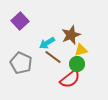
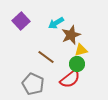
purple square: moved 1 px right
cyan arrow: moved 9 px right, 20 px up
brown line: moved 7 px left
gray pentagon: moved 12 px right, 21 px down
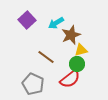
purple square: moved 6 px right, 1 px up
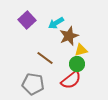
brown star: moved 2 px left, 1 px down
brown line: moved 1 px left, 1 px down
red semicircle: moved 1 px right, 1 px down
gray pentagon: rotated 15 degrees counterclockwise
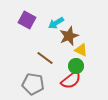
purple square: rotated 18 degrees counterclockwise
yellow triangle: rotated 40 degrees clockwise
green circle: moved 1 px left, 2 px down
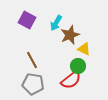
cyan arrow: rotated 28 degrees counterclockwise
brown star: moved 1 px right, 1 px up
yellow triangle: moved 3 px right, 1 px up
brown line: moved 13 px left, 2 px down; rotated 24 degrees clockwise
green circle: moved 2 px right
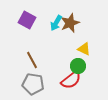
brown star: moved 12 px up
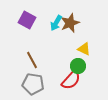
red semicircle: rotated 10 degrees counterclockwise
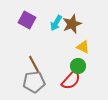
brown star: moved 2 px right, 1 px down
yellow triangle: moved 1 px left, 2 px up
brown line: moved 2 px right, 4 px down
gray pentagon: moved 1 px right, 2 px up; rotated 15 degrees counterclockwise
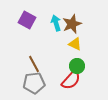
cyan arrow: rotated 133 degrees clockwise
yellow triangle: moved 8 px left, 3 px up
green circle: moved 1 px left
gray pentagon: moved 1 px down
